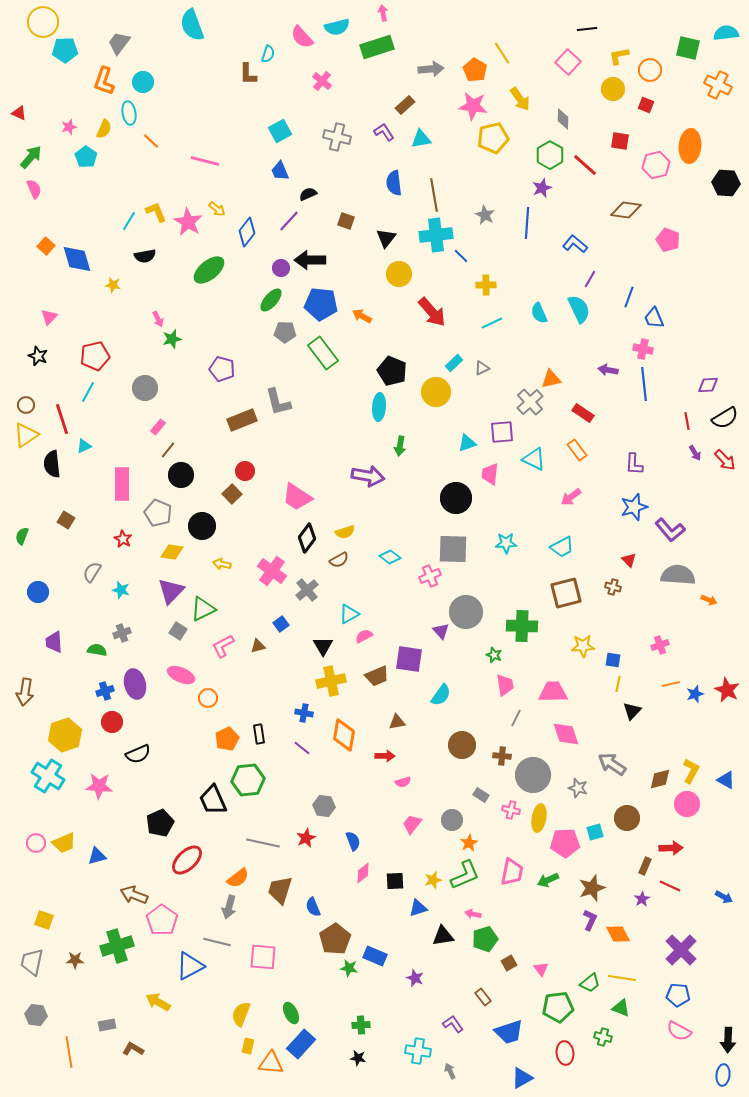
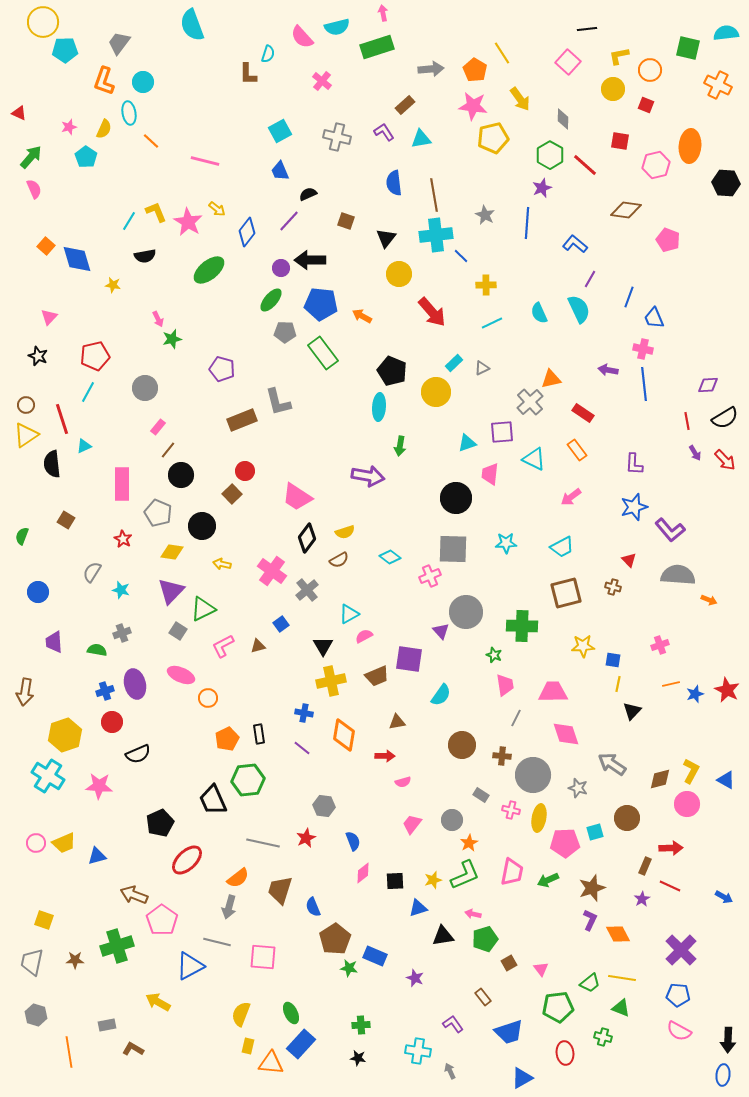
gray hexagon at (36, 1015): rotated 10 degrees clockwise
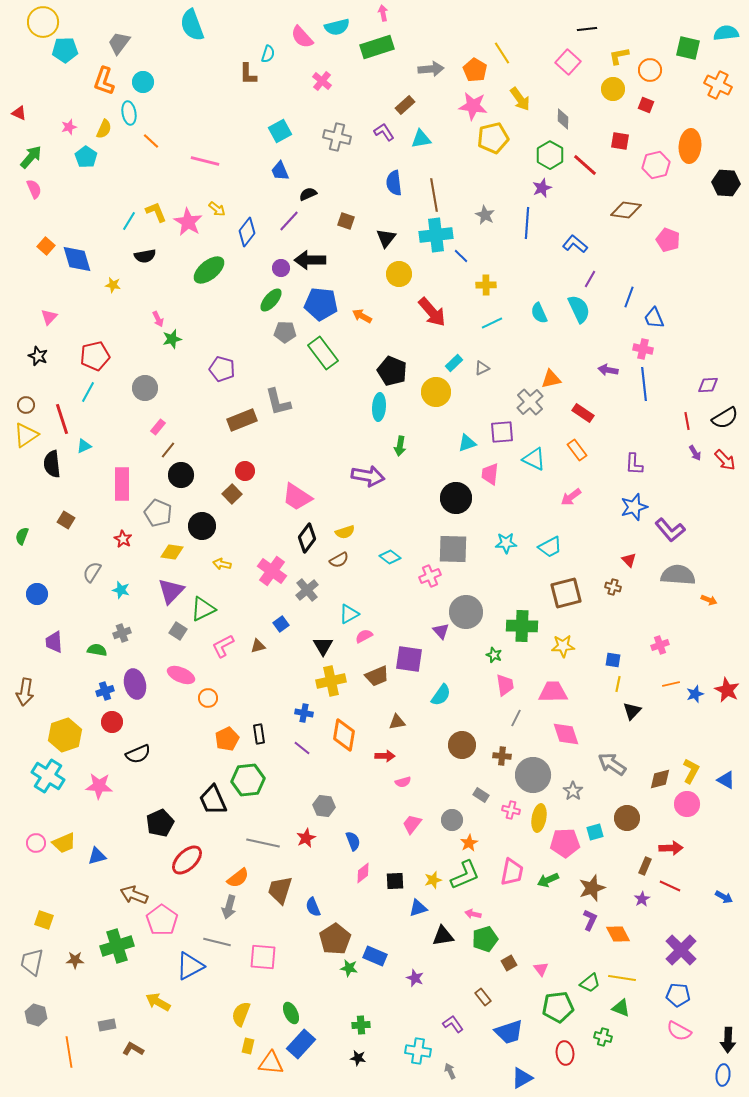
cyan trapezoid at (562, 547): moved 12 px left
blue circle at (38, 592): moved 1 px left, 2 px down
yellow star at (583, 646): moved 20 px left
gray star at (578, 788): moved 5 px left, 3 px down; rotated 18 degrees clockwise
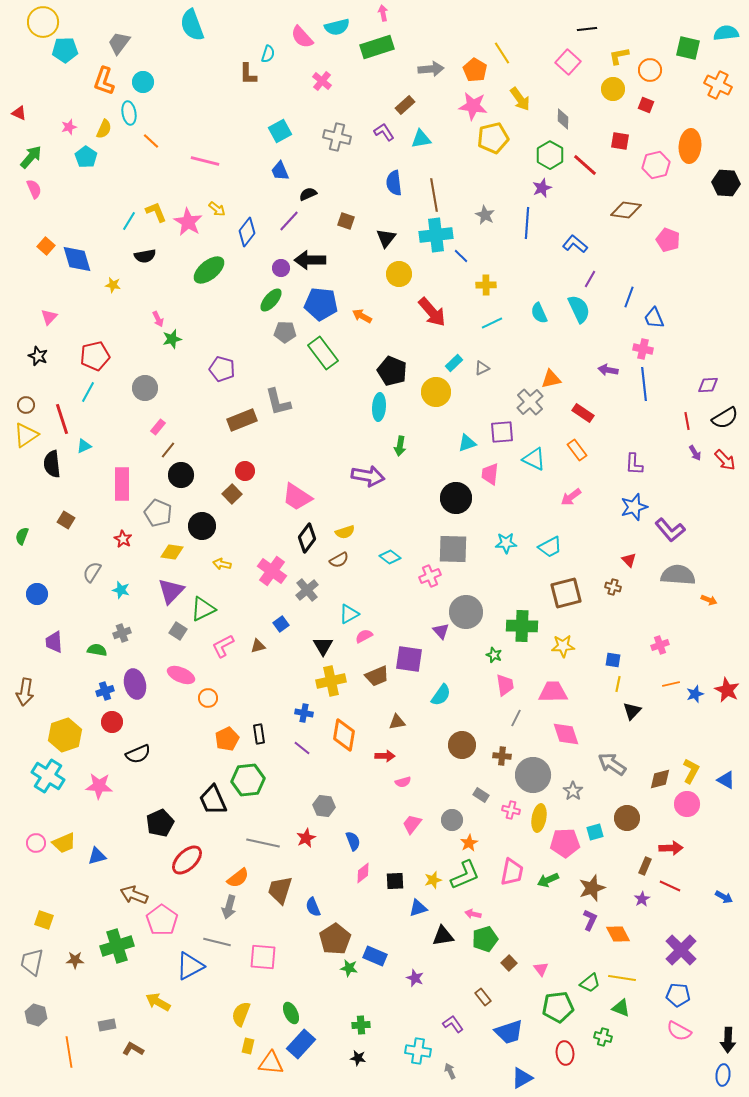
brown square at (509, 963): rotated 14 degrees counterclockwise
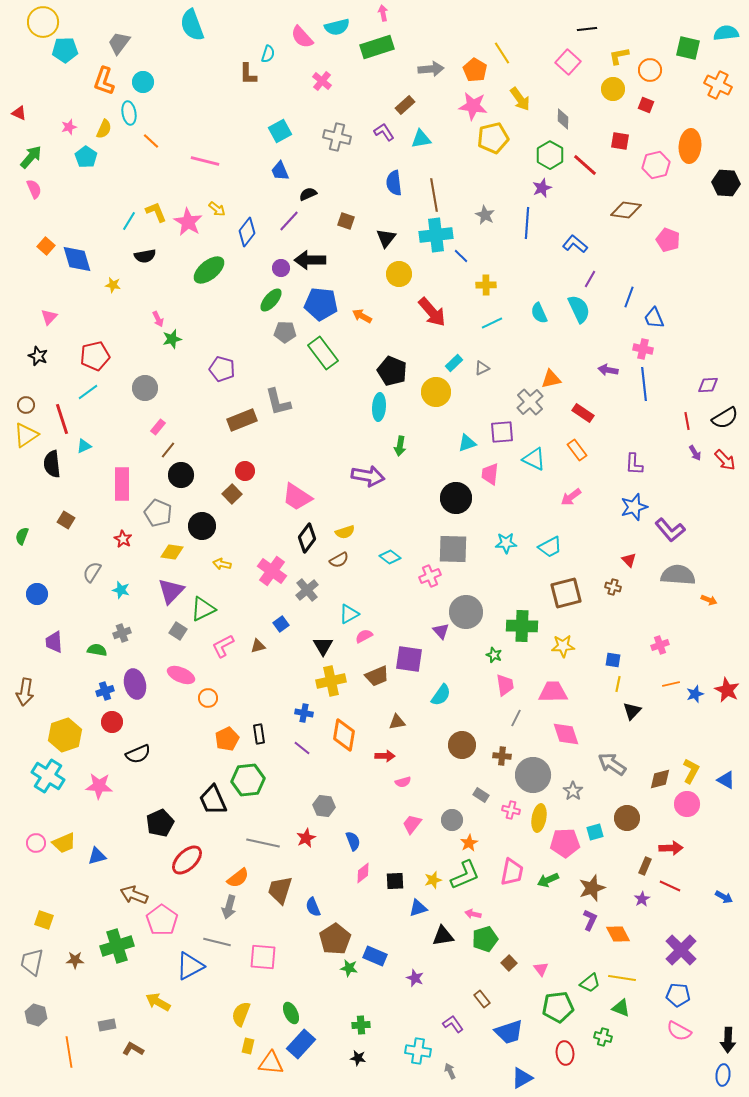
cyan line at (88, 392): rotated 25 degrees clockwise
brown rectangle at (483, 997): moved 1 px left, 2 px down
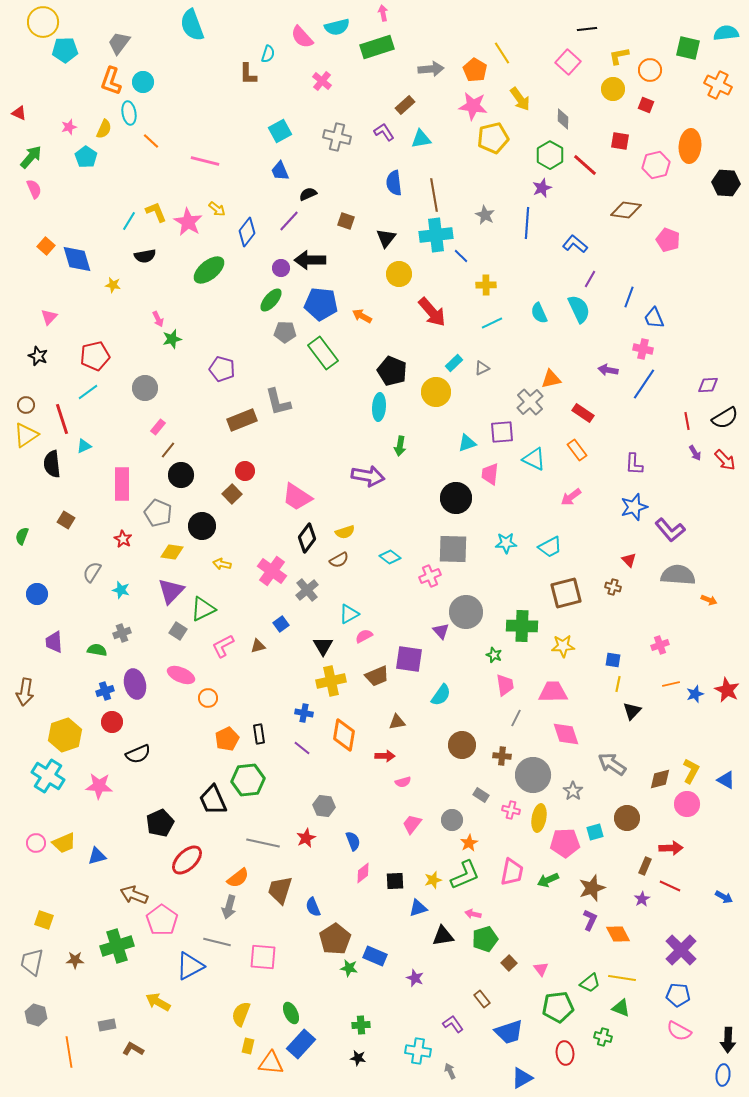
orange L-shape at (104, 81): moved 7 px right
blue line at (644, 384): rotated 40 degrees clockwise
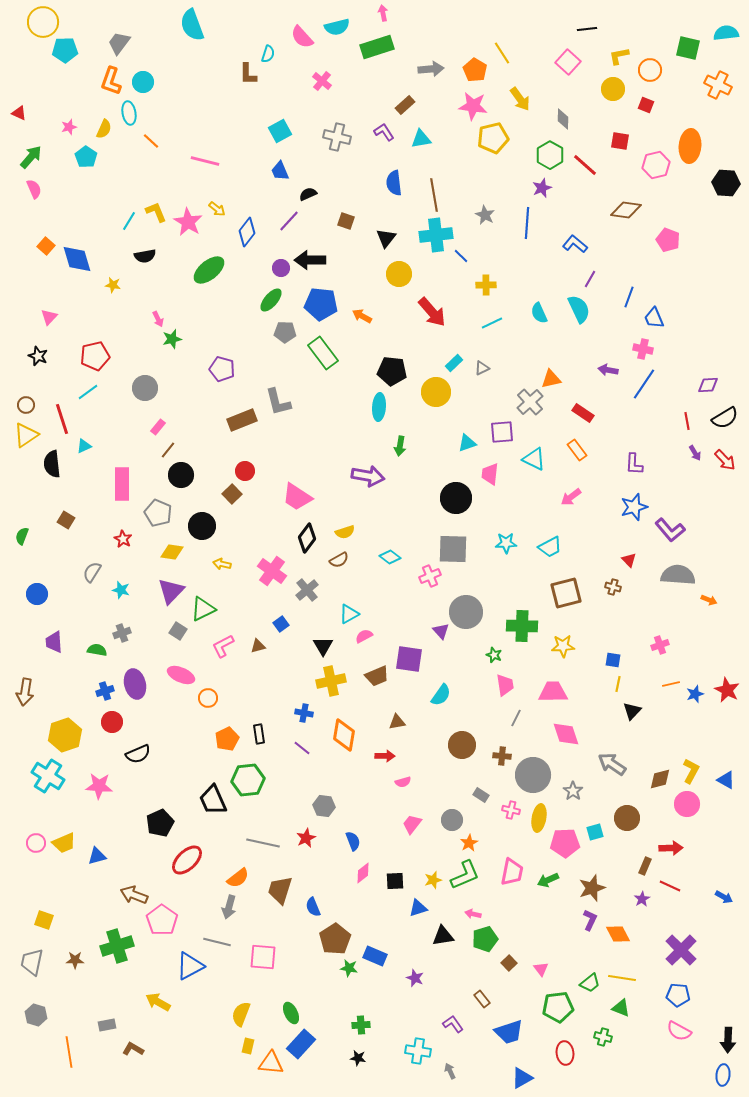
black pentagon at (392, 371): rotated 16 degrees counterclockwise
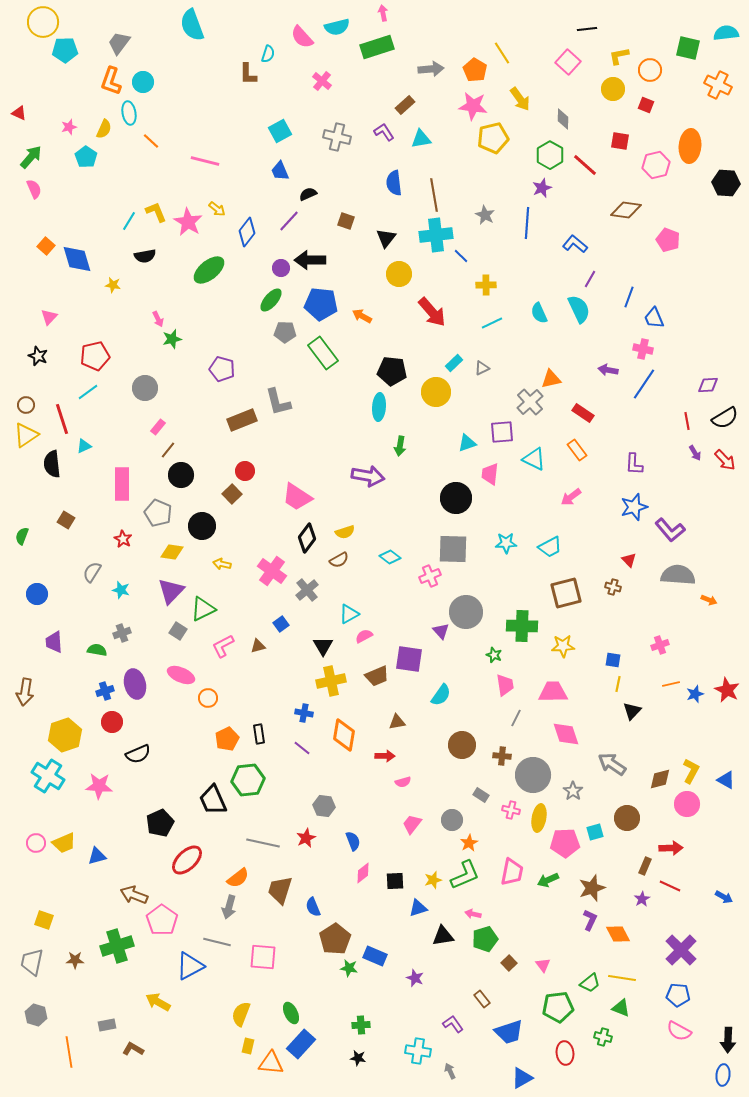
pink triangle at (541, 969): moved 2 px right, 4 px up
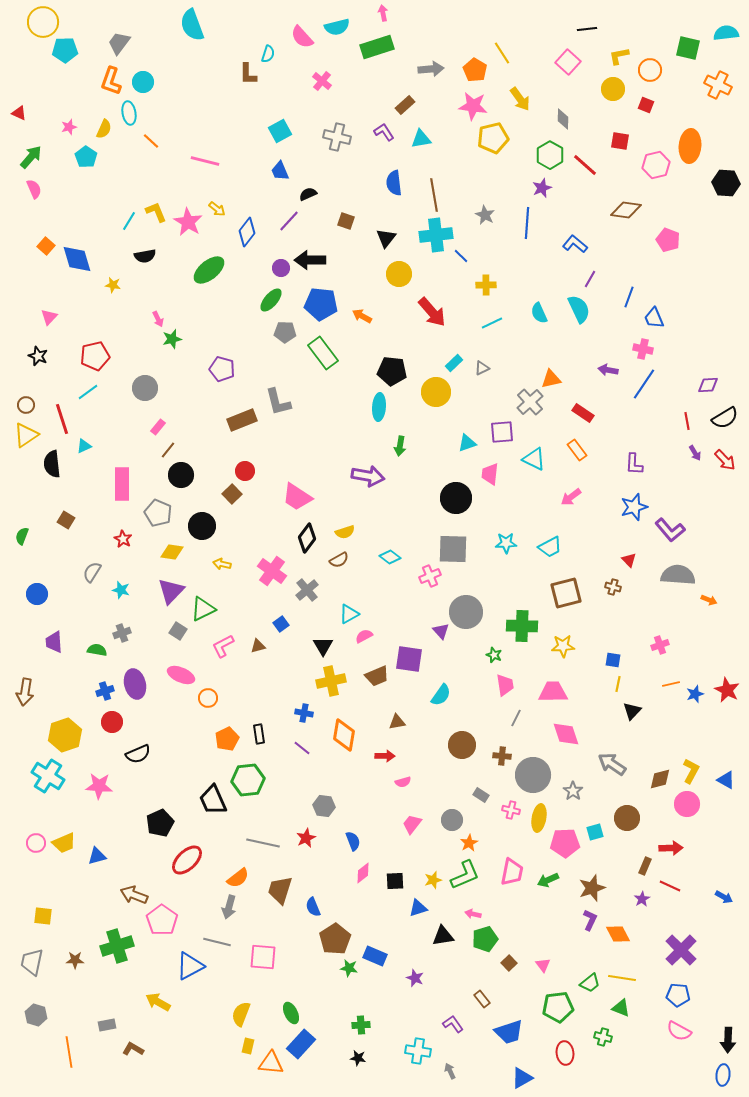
yellow square at (44, 920): moved 1 px left, 4 px up; rotated 12 degrees counterclockwise
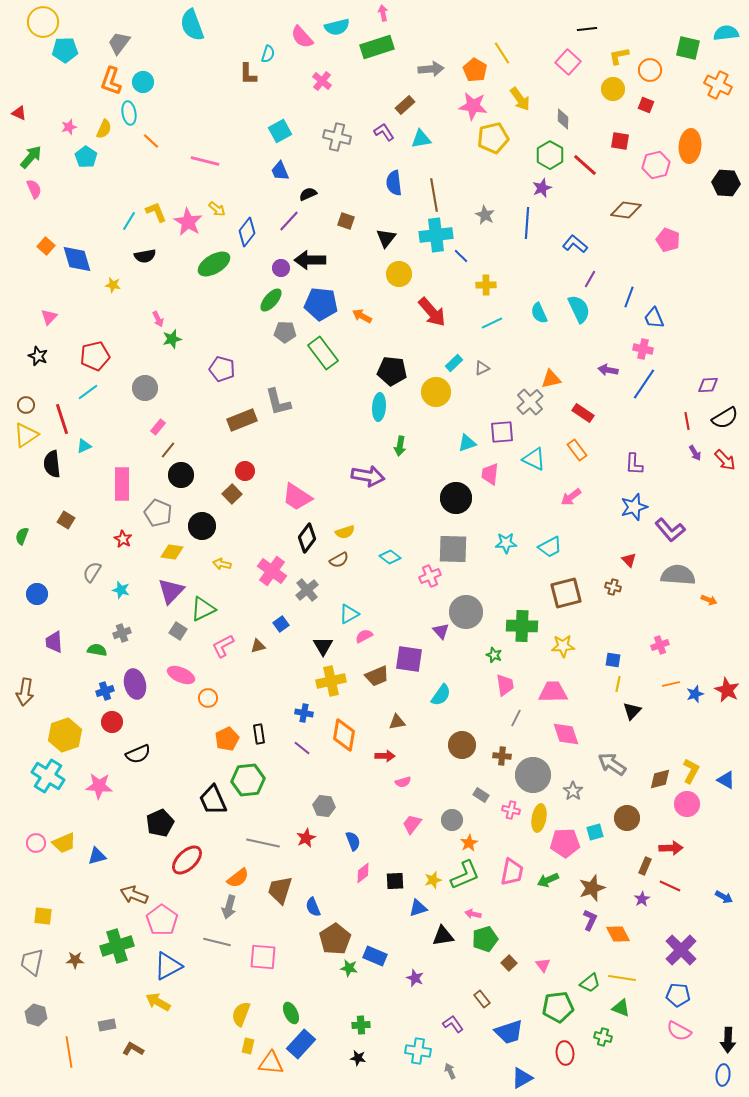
green ellipse at (209, 270): moved 5 px right, 6 px up; rotated 8 degrees clockwise
blue triangle at (190, 966): moved 22 px left
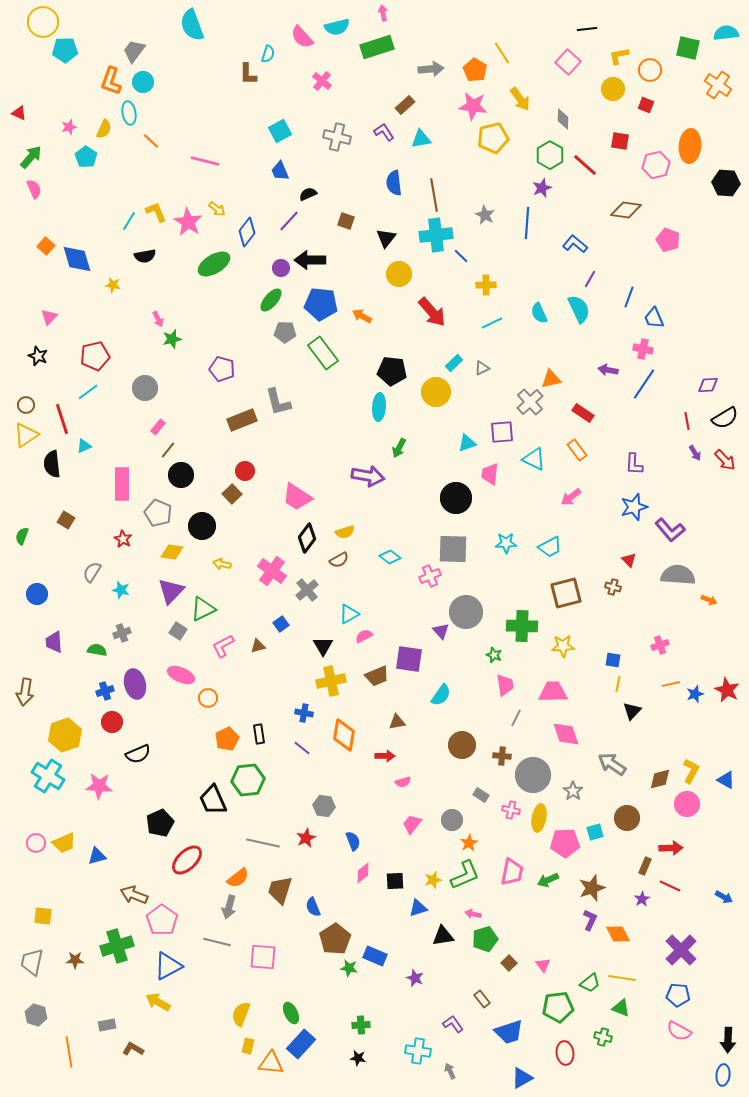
gray trapezoid at (119, 43): moved 15 px right, 8 px down
orange cross at (718, 85): rotated 8 degrees clockwise
green arrow at (400, 446): moved 1 px left, 2 px down; rotated 18 degrees clockwise
